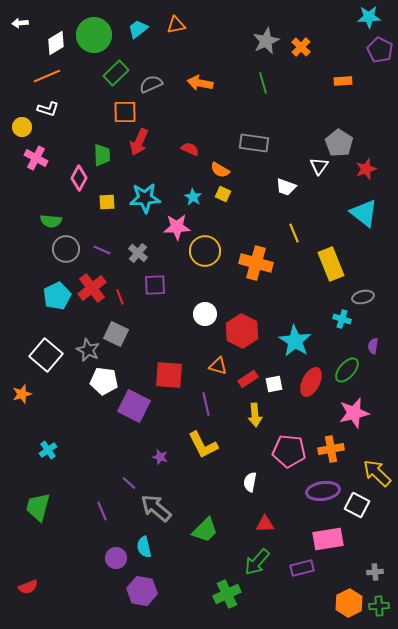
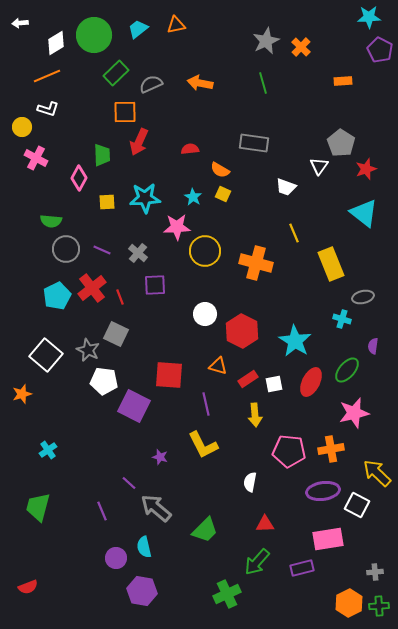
gray pentagon at (339, 143): moved 2 px right
red semicircle at (190, 149): rotated 30 degrees counterclockwise
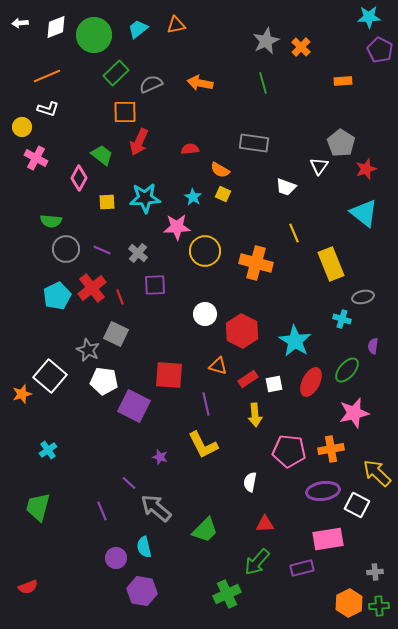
white diamond at (56, 43): moved 16 px up; rotated 10 degrees clockwise
green trapezoid at (102, 155): rotated 50 degrees counterclockwise
white square at (46, 355): moved 4 px right, 21 px down
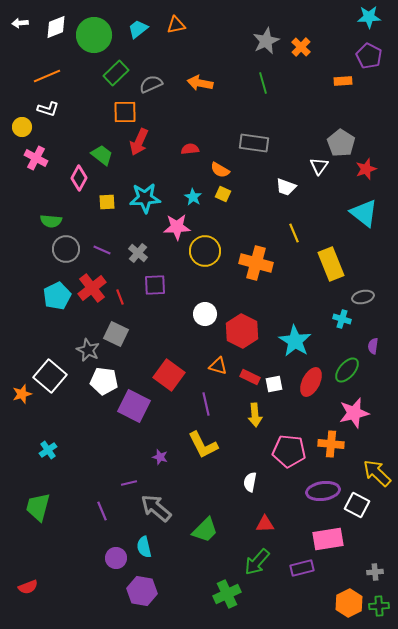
purple pentagon at (380, 50): moved 11 px left, 6 px down
red square at (169, 375): rotated 32 degrees clockwise
red rectangle at (248, 379): moved 2 px right, 2 px up; rotated 60 degrees clockwise
orange cross at (331, 449): moved 5 px up; rotated 15 degrees clockwise
purple line at (129, 483): rotated 56 degrees counterclockwise
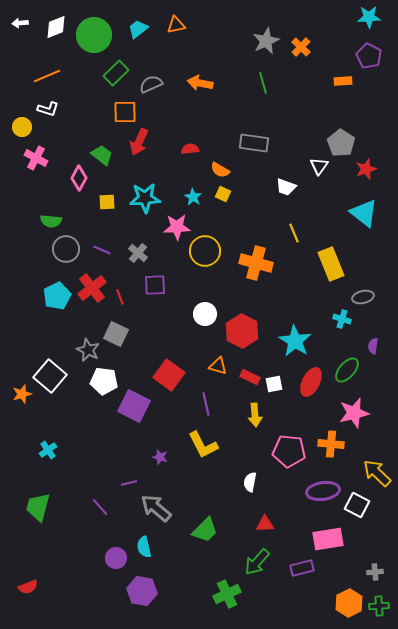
purple line at (102, 511): moved 2 px left, 4 px up; rotated 18 degrees counterclockwise
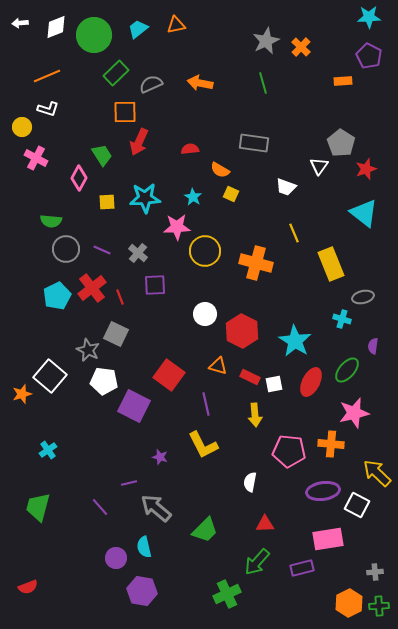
green trapezoid at (102, 155): rotated 20 degrees clockwise
yellow square at (223, 194): moved 8 px right
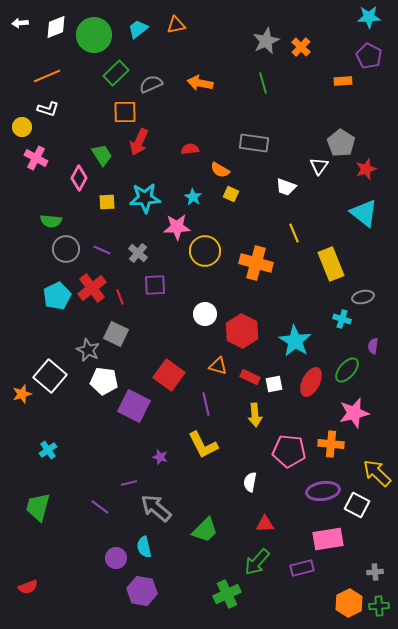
purple line at (100, 507): rotated 12 degrees counterclockwise
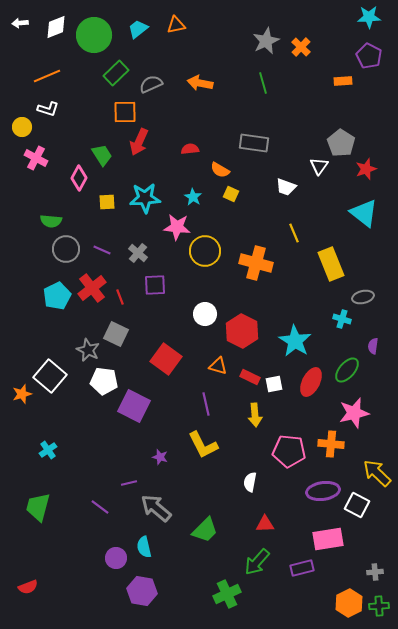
pink star at (177, 227): rotated 8 degrees clockwise
red square at (169, 375): moved 3 px left, 16 px up
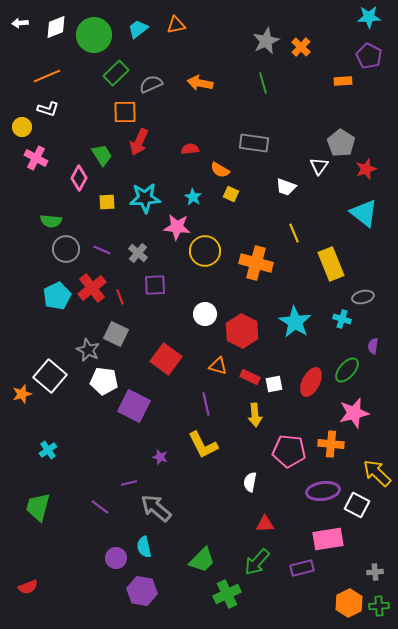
cyan star at (295, 341): moved 19 px up
green trapezoid at (205, 530): moved 3 px left, 30 px down
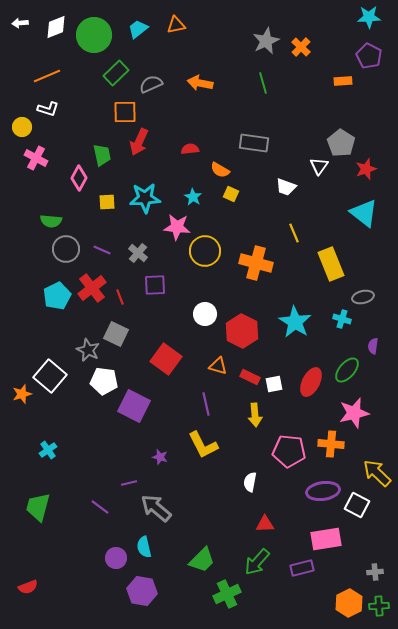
green trapezoid at (102, 155): rotated 20 degrees clockwise
pink rectangle at (328, 539): moved 2 px left
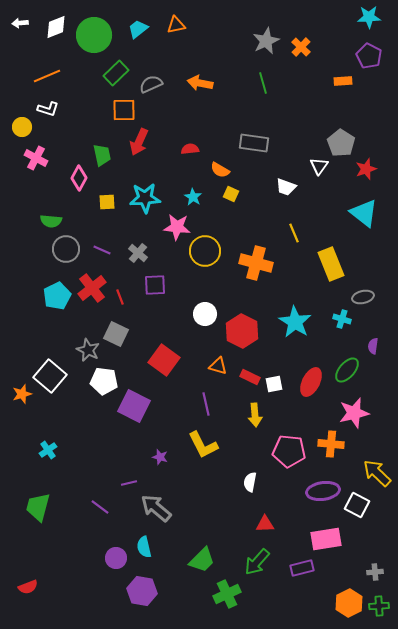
orange square at (125, 112): moved 1 px left, 2 px up
red square at (166, 359): moved 2 px left, 1 px down
